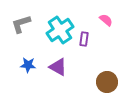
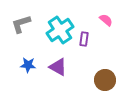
brown circle: moved 2 px left, 2 px up
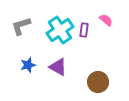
gray L-shape: moved 2 px down
purple rectangle: moved 9 px up
blue star: rotated 21 degrees counterclockwise
brown circle: moved 7 px left, 2 px down
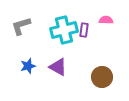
pink semicircle: rotated 40 degrees counterclockwise
cyan cross: moved 4 px right; rotated 20 degrees clockwise
blue star: moved 1 px down
brown circle: moved 4 px right, 5 px up
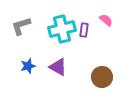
pink semicircle: rotated 40 degrees clockwise
cyan cross: moved 2 px left, 1 px up
